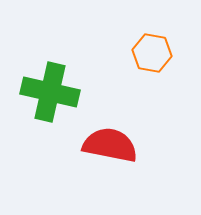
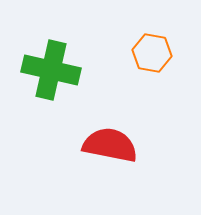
green cross: moved 1 px right, 22 px up
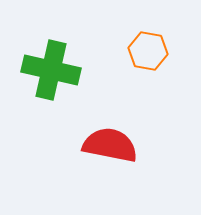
orange hexagon: moved 4 px left, 2 px up
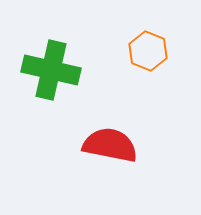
orange hexagon: rotated 12 degrees clockwise
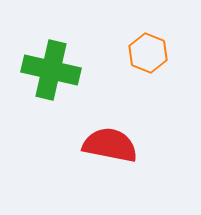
orange hexagon: moved 2 px down
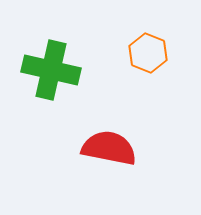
red semicircle: moved 1 px left, 3 px down
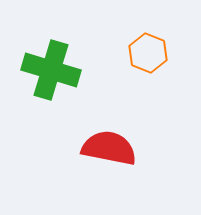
green cross: rotated 4 degrees clockwise
